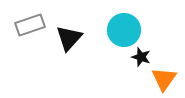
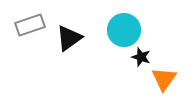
black triangle: rotated 12 degrees clockwise
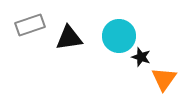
cyan circle: moved 5 px left, 6 px down
black triangle: rotated 28 degrees clockwise
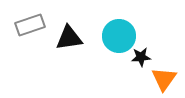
black star: rotated 24 degrees counterclockwise
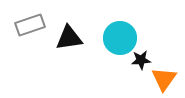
cyan circle: moved 1 px right, 2 px down
black star: moved 3 px down
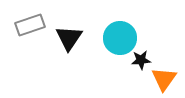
black triangle: rotated 48 degrees counterclockwise
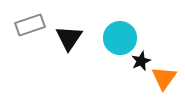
black star: moved 1 px down; rotated 18 degrees counterclockwise
orange triangle: moved 1 px up
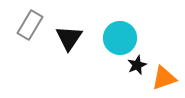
gray rectangle: rotated 40 degrees counterclockwise
black star: moved 4 px left, 4 px down
orange triangle: rotated 36 degrees clockwise
